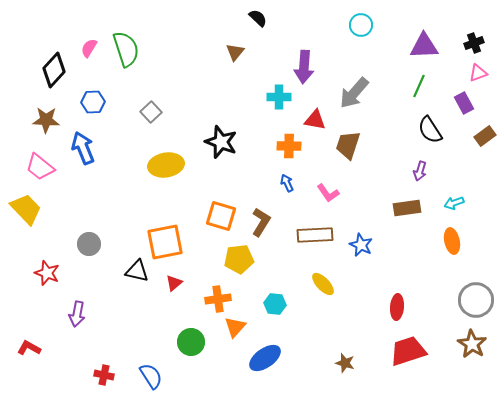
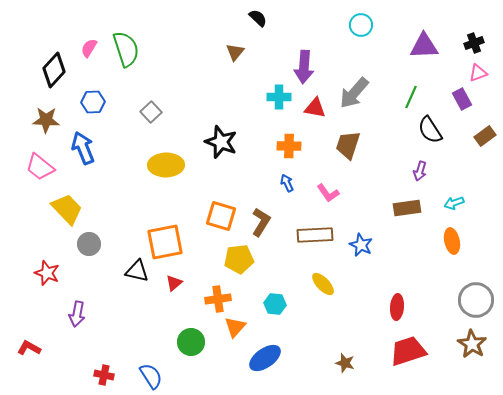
green line at (419, 86): moved 8 px left, 11 px down
purple rectangle at (464, 103): moved 2 px left, 4 px up
red triangle at (315, 120): moved 12 px up
yellow ellipse at (166, 165): rotated 8 degrees clockwise
yellow trapezoid at (26, 209): moved 41 px right
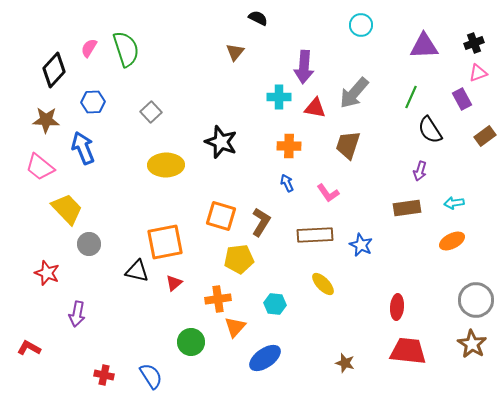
black semicircle at (258, 18): rotated 18 degrees counterclockwise
cyan arrow at (454, 203): rotated 12 degrees clockwise
orange ellipse at (452, 241): rotated 75 degrees clockwise
red trapezoid at (408, 351): rotated 24 degrees clockwise
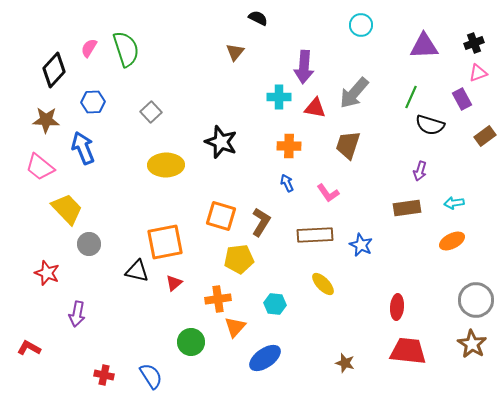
black semicircle at (430, 130): moved 5 px up; rotated 40 degrees counterclockwise
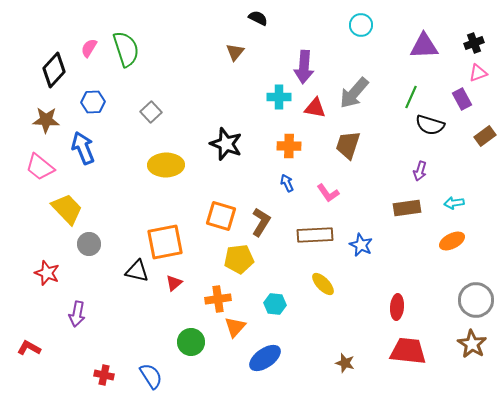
black star at (221, 142): moved 5 px right, 2 px down
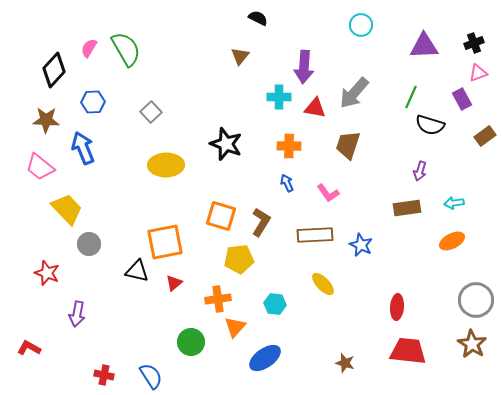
green semicircle at (126, 49): rotated 12 degrees counterclockwise
brown triangle at (235, 52): moved 5 px right, 4 px down
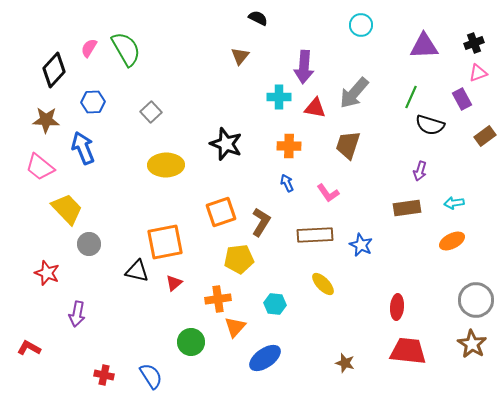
orange square at (221, 216): moved 4 px up; rotated 36 degrees counterclockwise
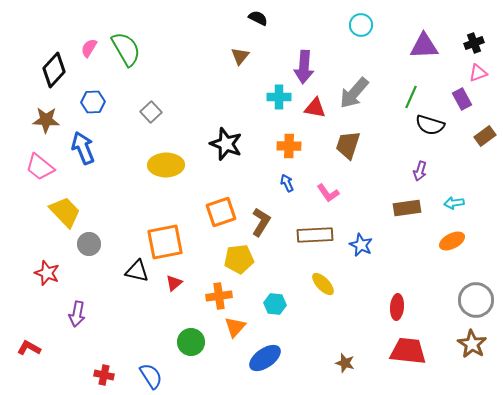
yellow trapezoid at (67, 209): moved 2 px left, 3 px down
orange cross at (218, 299): moved 1 px right, 3 px up
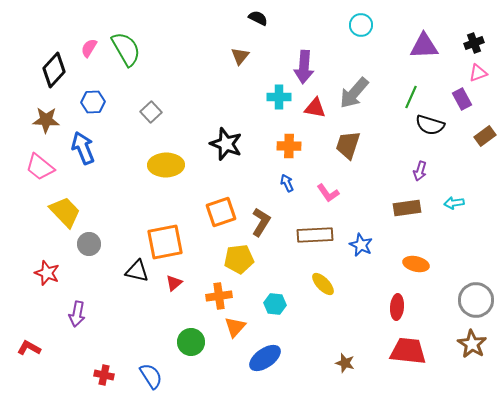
orange ellipse at (452, 241): moved 36 px left, 23 px down; rotated 40 degrees clockwise
